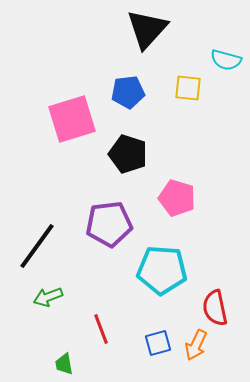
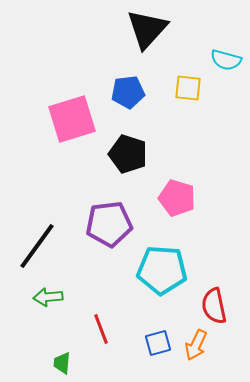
green arrow: rotated 16 degrees clockwise
red semicircle: moved 1 px left, 2 px up
green trapezoid: moved 2 px left, 1 px up; rotated 15 degrees clockwise
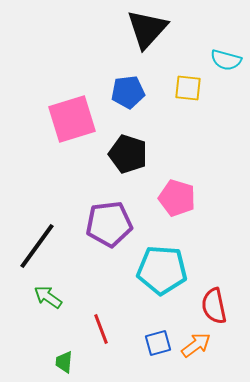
green arrow: rotated 40 degrees clockwise
orange arrow: rotated 152 degrees counterclockwise
green trapezoid: moved 2 px right, 1 px up
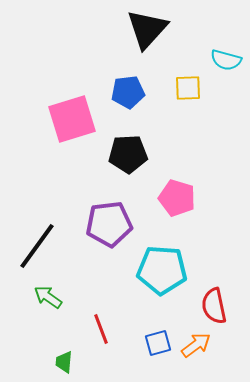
yellow square: rotated 8 degrees counterclockwise
black pentagon: rotated 21 degrees counterclockwise
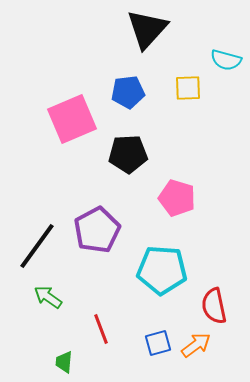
pink square: rotated 6 degrees counterclockwise
purple pentagon: moved 12 px left, 6 px down; rotated 21 degrees counterclockwise
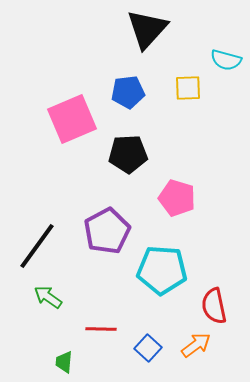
purple pentagon: moved 10 px right, 1 px down
red line: rotated 68 degrees counterclockwise
blue square: moved 10 px left, 5 px down; rotated 32 degrees counterclockwise
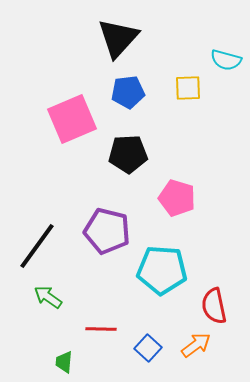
black triangle: moved 29 px left, 9 px down
purple pentagon: rotated 30 degrees counterclockwise
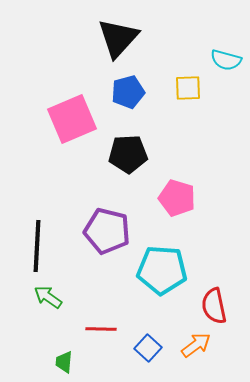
blue pentagon: rotated 8 degrees counterclockwise
black line: rotated 33 degrees counterclockwise
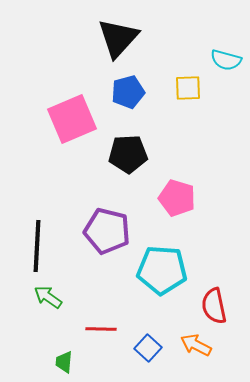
orange arrow: rotated 116 degrees counterclockwise
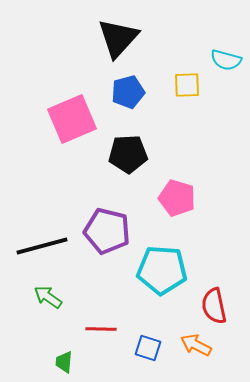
yellow square: moved 1 px left, 3 px up
black line: moved 5 px right; rotated 72 degrees clockwise
blue square: rotated 24 degrees counterclockwise
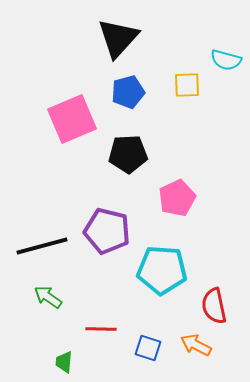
pink pentagon: rotated 30 degrees clockwise
